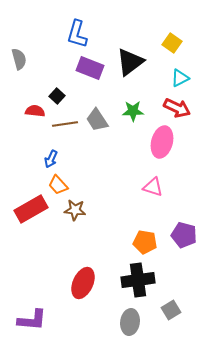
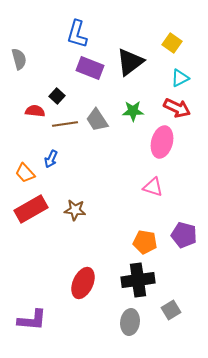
orange trapezoid: moved 33 px left, 12 px up
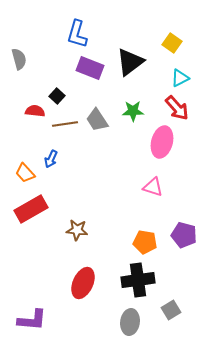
red arrow: rotated 24 degrees clockwise
brown star: moved 2 px right, 20 px down
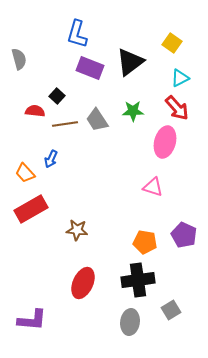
pink ellipse: moved 3 px right
purple pentagon: rotated 10 degrees clockwise
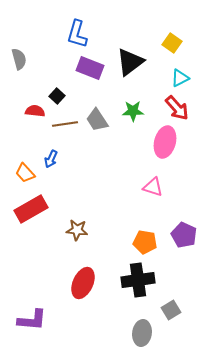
gray ellipse: moved 12 px right, 11 px down
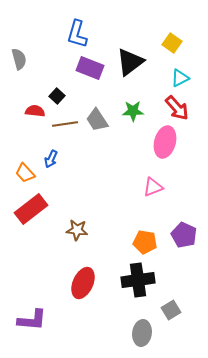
pink triangle: rotated 40 degrees counterclockwise
red rectangle: rotated 8 degrees counterclockwise
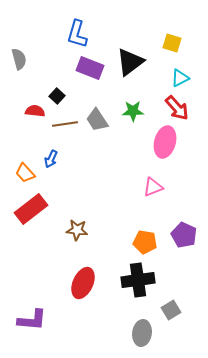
yellow square: rotated 18 degrees counterclockwise
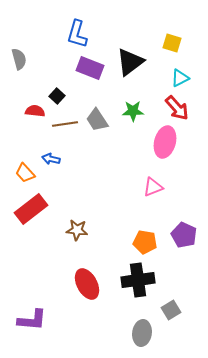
blue arrow: rotated 78 degrees clockwise
red ellipse: moved 4 px right, 1 px down; rotated 52 degrees counterclockwise
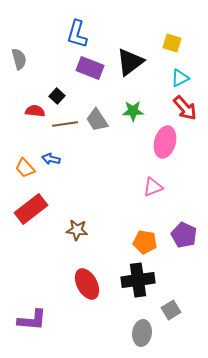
red arrow: moved 8 px right
orange trapezoid: moved 5 px up
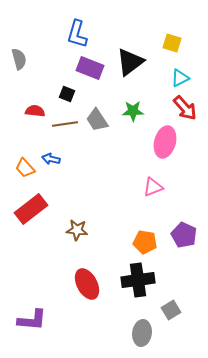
black square: moved 10 px right, 2 px up; rotated 21 degrees counterclockwise
